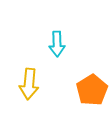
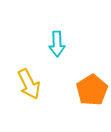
yellow arrow: rotated 32 degrees counterclockwise
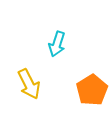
cyan arrow: rotated 20 degrees clockwise
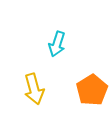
yellow arrow: moved 5 px right, 5 px down; rotated 12 degrees clockwise
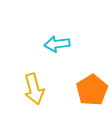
cyan arrow: rotated 65 degrees clockwise
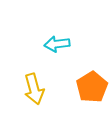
orange pentagon: moved 3 px up
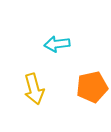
orange pentagon: rotated 20 degrees clockwise
